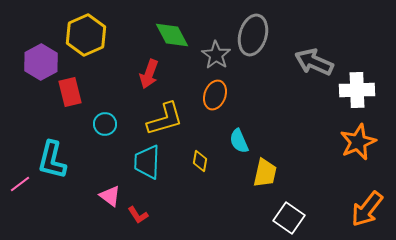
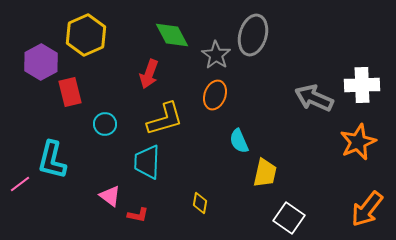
gray arrow: moved 36 px down
white cross: moved 5 px right, 5 px up
yellow diamond: moved 42 px down
red L-shape: rotated 45 degrees counterclockwise
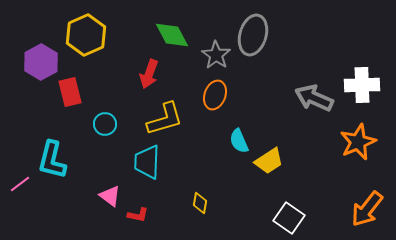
yellow trapezoid: moved 4 px right, 12 px up; rotated 44 degrees clockwise
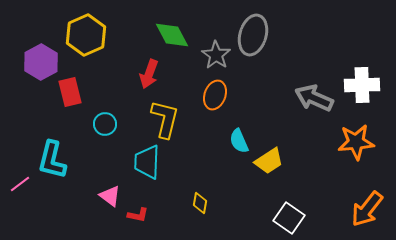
yellow L-shape: rotated 60 degrees counterclockwise
orange star: moved 2 px left; rotated 18 degrees clockwise
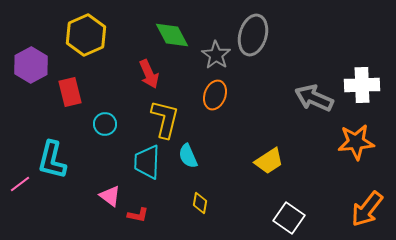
purple hexagon: moved 10 px left, 3 px down
red arrow: rotated 44 degrees counterclockwise
cyan semicircle: moved 51 px left, 15 px down
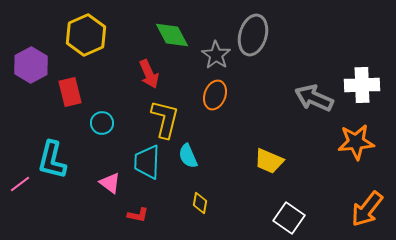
cyan circle: moved 3 px left, 1 px up
yellow trapezoid: rotated 56 degrees clockwise
pink triangle: moved 13 px up
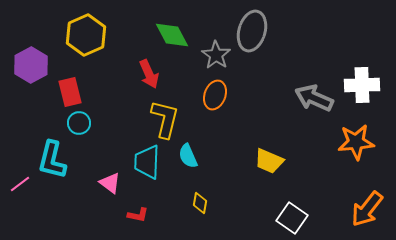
gray ellipse: moved 1 px left, 4 px up
cyan circle: moved 23 px left
white square: moved 3 px right
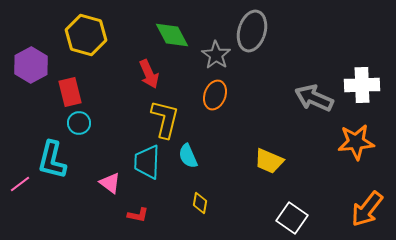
yellow hexagon: rotated 21 degrees counterclockwise
